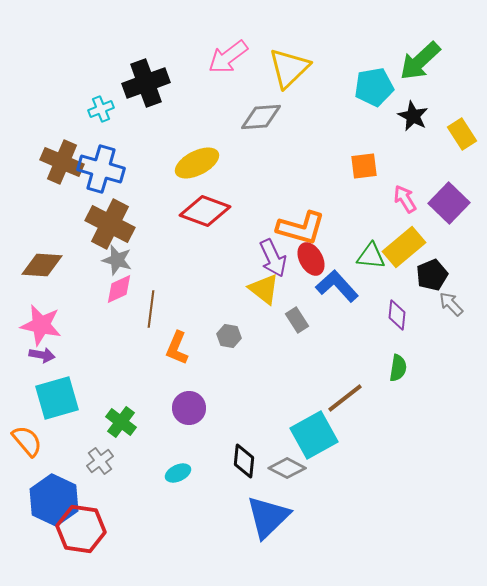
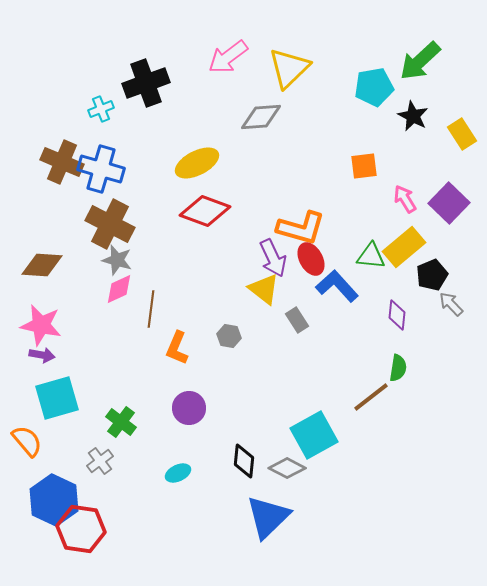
brown line at (345, 398): moved 26 px right, 1 px up
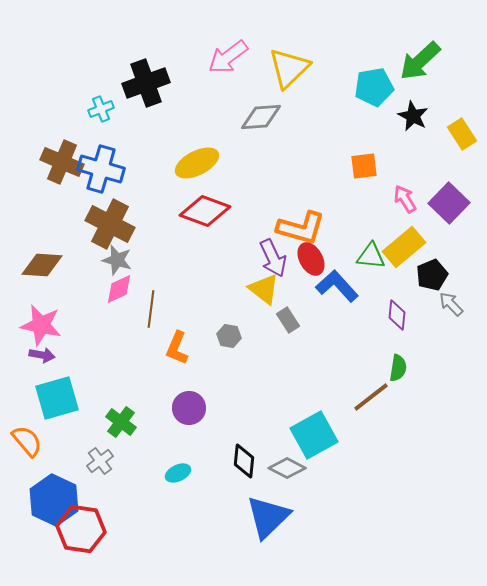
gray rectangle at (297, 320): moved 9 px left
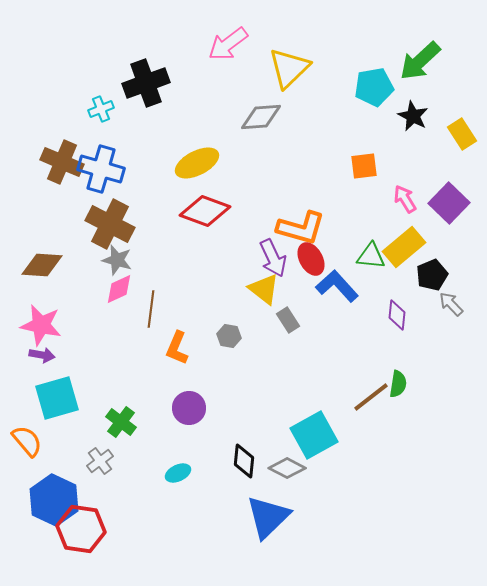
pink arrow at (228, 57): moved 13 px up
green semicircle at (398, 368): moved 16 px down
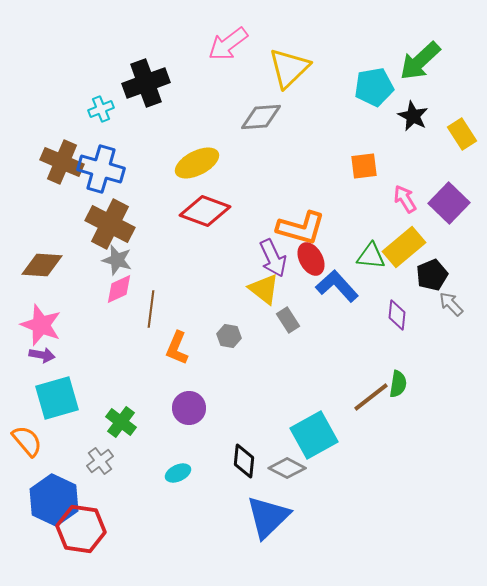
pink star at (41, 325): rotated 9 degrees clockwise
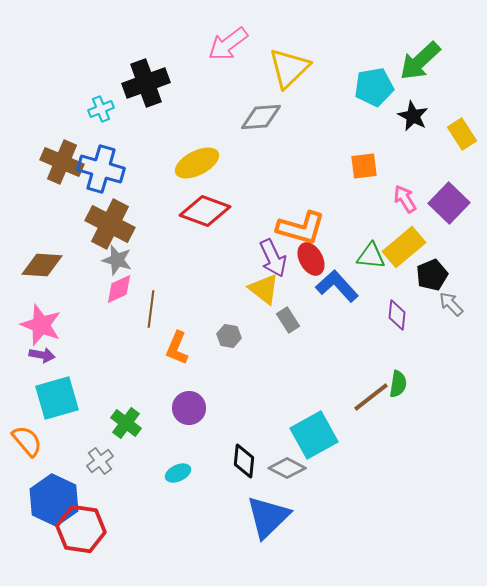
green cross at (121, 422): moved 5 px right, 1 px down
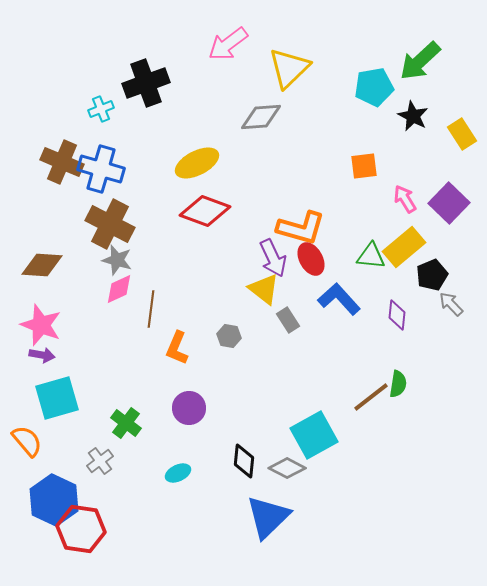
blue L-shape at (337, 286): moved 2 px right, 13 px down
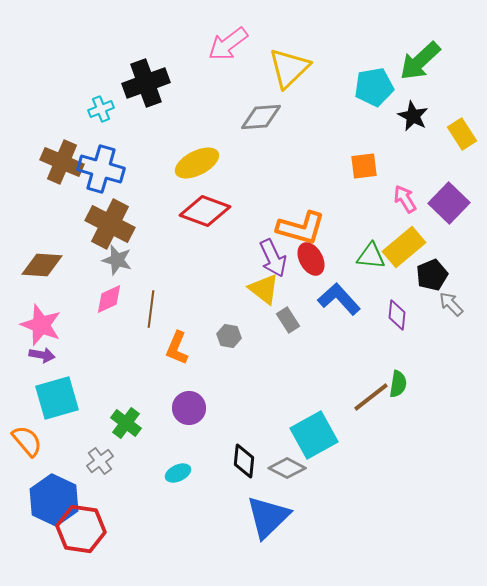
pink diamond at (119, 289): moved 10 px left, 10 px down
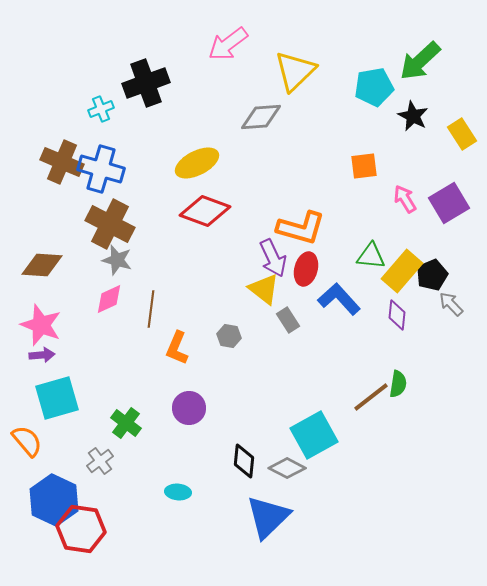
yellow triangle at (289, 68): moved 6 px right, 3 px down
purple square at (449, 203): rotated 15 degrees clockwise
yellow rectangle at (404, 247): moved 2 px left, 24 px down; rotated 9 degrees counterclockwise
red ellipse at (311, 259): moved 5 px left, 10 px down; rotated 44 degrees clockwise
purple arrow at (42, 355): rotated 15 degrees counterclockwise
cyan ellipse at (178, 473): moved 19 px down; rotated 30 degrees clockwise
